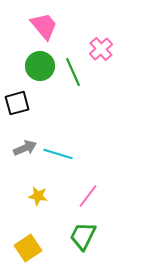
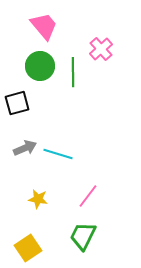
green line: rotated 24 degrees clockwise
yellow star: moved 3 px down
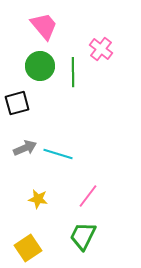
pink cross: rotated 10 degrees counterclockwise
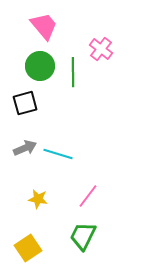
black square: moved 8 px right
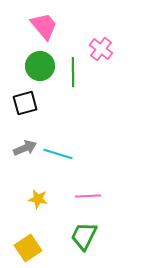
pink line: rotated 50 degrees clockwise
green trapezoid: moved 1 px right
